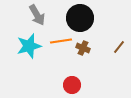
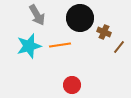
orange line: moved 1 px left, 4 px down
brown cross: moved 21 px right, 16 px up
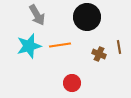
black circle: moved 7 px right, 1 px up
brown cross: moved 5 px left, 22 px down
brown line: rotated 48 degrees counterclockwise
red circle: moved 2 px up
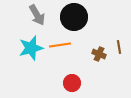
black circle: moved 13 px left
cyan star: moved 2 px right, 2 px down
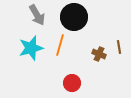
orange line: rotated 65 degrees counterclockwise
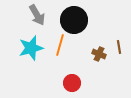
black circle: moved 3 px down
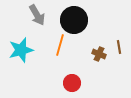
cyan star: moved 10 px left, 2 px down
